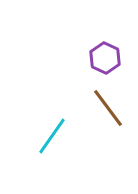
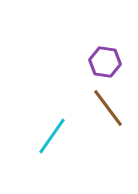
purple hexagon: moved 4 px down; rotated 16 degrees counterclockwise
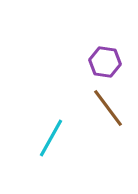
cyan line: moved 1 px left, 2 px down; rotated 6 degrees counterclockwise
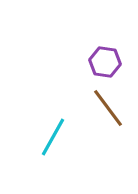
cyan line: moved 2 px right, 1 px up
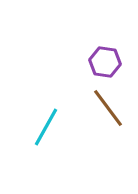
cyan line: moved 7 px left, 10 px up
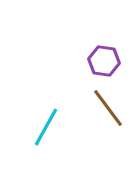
purple hexagon: moved 1 px left, 1 px up
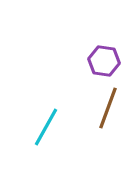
brown line: rotated 57 degrees clockwise
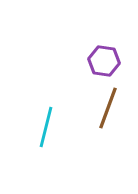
cyan line: rotated 15 degrees counterclockwise
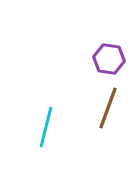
purple hexagon: moved 5 px right, 2 px up
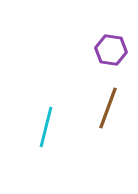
purple hexagon: moved 2 px right, 9 px up
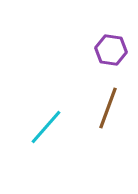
cyan line: rotated 27 degrees clockwise
